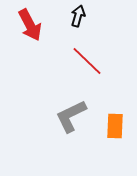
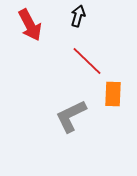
orange rectangle: moved 2 px left, 32 px up
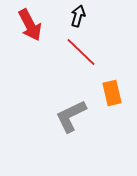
red line: moved 6 px left, 9 px up
orange rectangle: moved 1 px left, 1 px up; rotated 15 degrees counterclockwise
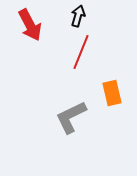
red line: rotated 68 degrees clockwise
gray L-shape: moved 1 px down
